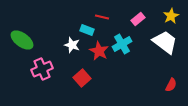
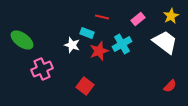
cyan rectangle: moved 3 px down
red star: rotated 24 degrees clockwise
red square: moved 3 px right, 8 px down; rotated 12 degrees counterclockwise
red semicircle: moved 1 px left, 1 px down; rotated 16 degrees clockwise
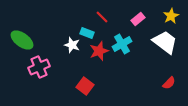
red line: rotated 32 degrees clockwise
pink cross: moved 3 px left, 2 px up
red semicircle: moved 1 px left, 3 px up
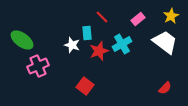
cyan rectangle: rotated 64 degrees clockwise
pink cross: moved 1 px left, 1 px up
red semicircle: moved 4 px left, 5 px down
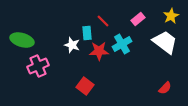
red line: moved 1 px right, 4 px down
green ellipse: rotated 20 degrees counterclockwise
red star: rotated 18 degrees clockwise
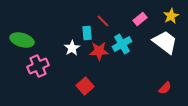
pink rectangle: moved 2 px right
white star: moved 3 px down; rotated 21 degrees clockwise
red square: rotated 12 degrees clockwise
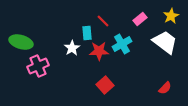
green ellipse: moved 1 px left, 2 px down
red square: moved 20 px right, 1 px up
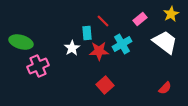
yellow star: moved 2 px up
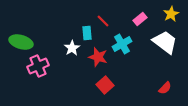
red star: moved 1 px left, 6 px down; rotated 18 degrees clockwise
